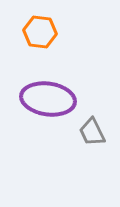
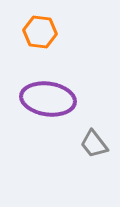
gray trapezoid: moved 2 px right, 12 px down; rotated 12 degrees counterclockwise
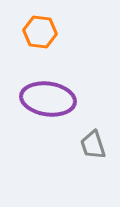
gray trapezoid: moved 1 px left, 1 px down; rotated 20 degrees clockwise
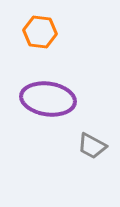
gray trapezoid: moved 1 px left, 1 px down; rotated 44 degrees counterclockwise
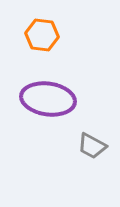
orange hexagon: moved 2 px right, 3 px down
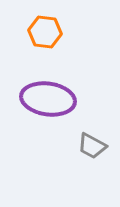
orange hexagon: moved 3 px right, 3 px up
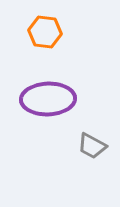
purple ellipse: rotated 10 degrees counterclockwise
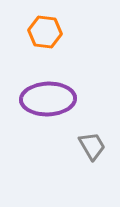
gray trapezoid: rotated 148 degrees counterclockwise
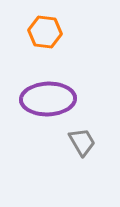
gray trapezoid: moved 10 px left, 4 px up
